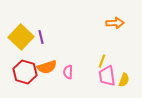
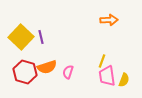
orange arrow: moved 6 px left, 3 px up
pink semicircle: rotated 16 degrees clockwise
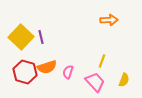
pink trapezoid: moved 12 px left, 6 px down; rotated 145 degrees clockwise
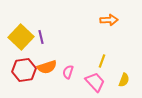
red hexagon: moved 1 px left, 2 px up; rotated 25 degrees counterclockwise
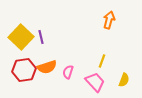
orange arrow: rotated 72 degrees counterclockwise
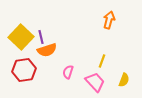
orange semicircle: moved 17 px up
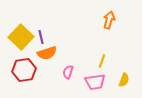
orange semicircle: moved 3 px down
pink trapezoid: rotated 125 degrees clockwise
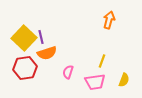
yellow square: moved 3 px right, 1 px down
red hexagon: moved 1 px right, 2 px up
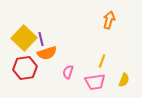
purple line: moved 2 px down
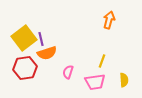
yellow square: rotated 10 degrees clockwise
yellow semicircle: rotated 24 degrees counterclockwise
